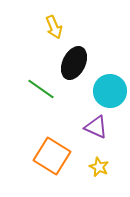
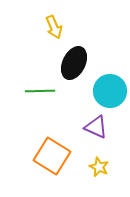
green line: moved 1 px left, 2 px down; rotated 36 degrees counterclockwise
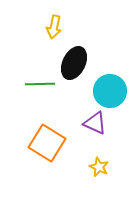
yellow arrow: rotated 35 degrees clockwise
green line: moved 7 px up
purple triangle: moved 1 px left, 4 px up
orange square: moved 5 px left, 13 px up
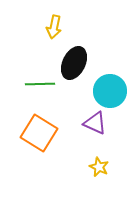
orange square: moved 8 px left, 10 px up
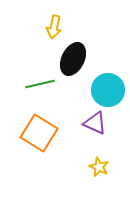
black ellipse: moved 1 px left, 4 px up
green line: rotated 12 degrees counterclockwise
cyan circle: moved 2 px left, 1 px up
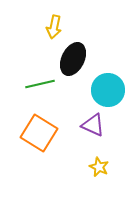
purple triangle: moved 2 px left, 2 px down
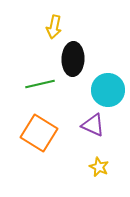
black ellipse: rotated 24 degrees counterclockwise
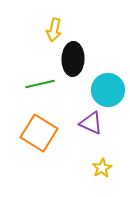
yellow arrow: moved 3 px down
purple triangle: moved 2 px left, 2 px up
yellow star: moved 3 px right, 1 px down; rotated 18 degrees clockwise
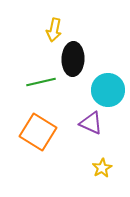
green line: moved 1 px right, 2 px up
orange square: moved 1 px left, 1 px up
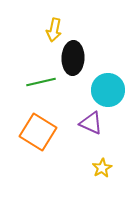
black ellipse: moved 1 px up
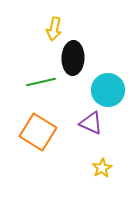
yellow arrow: moved 1 px up
